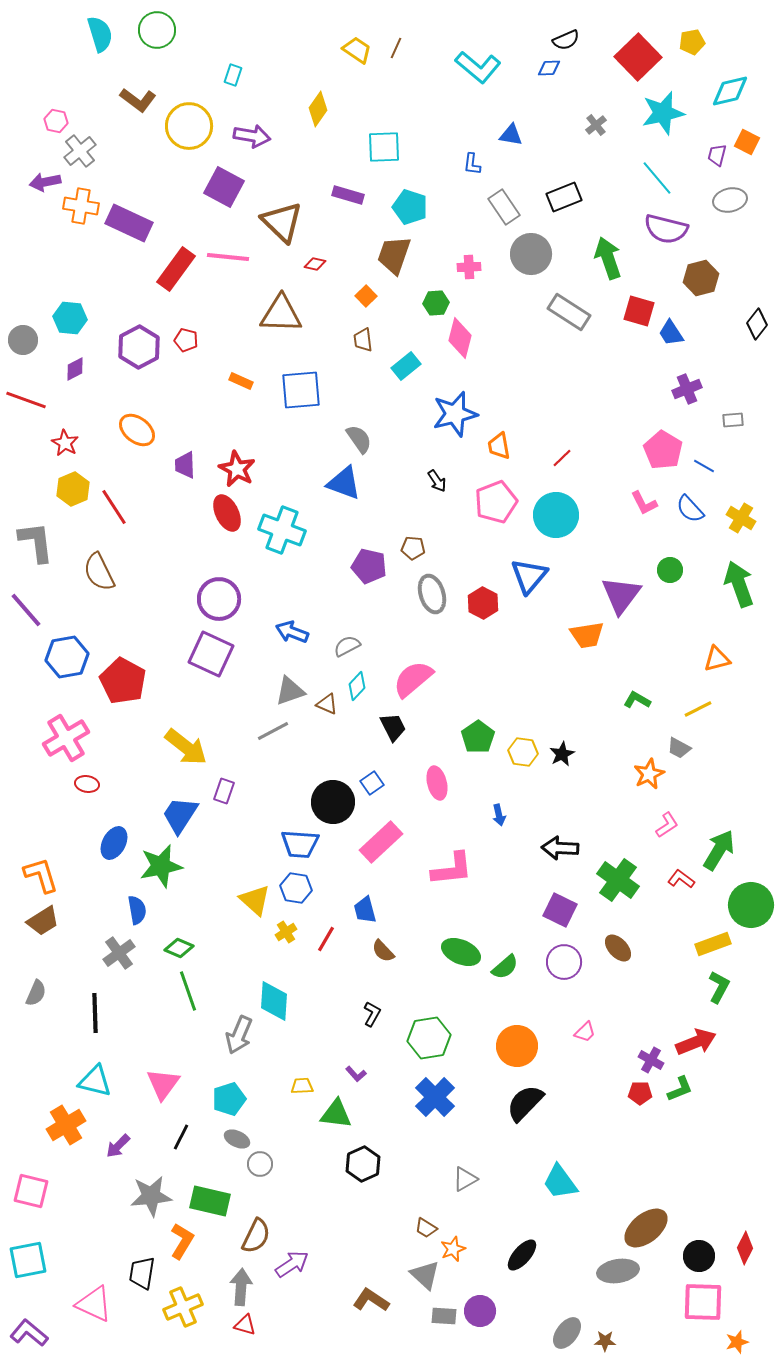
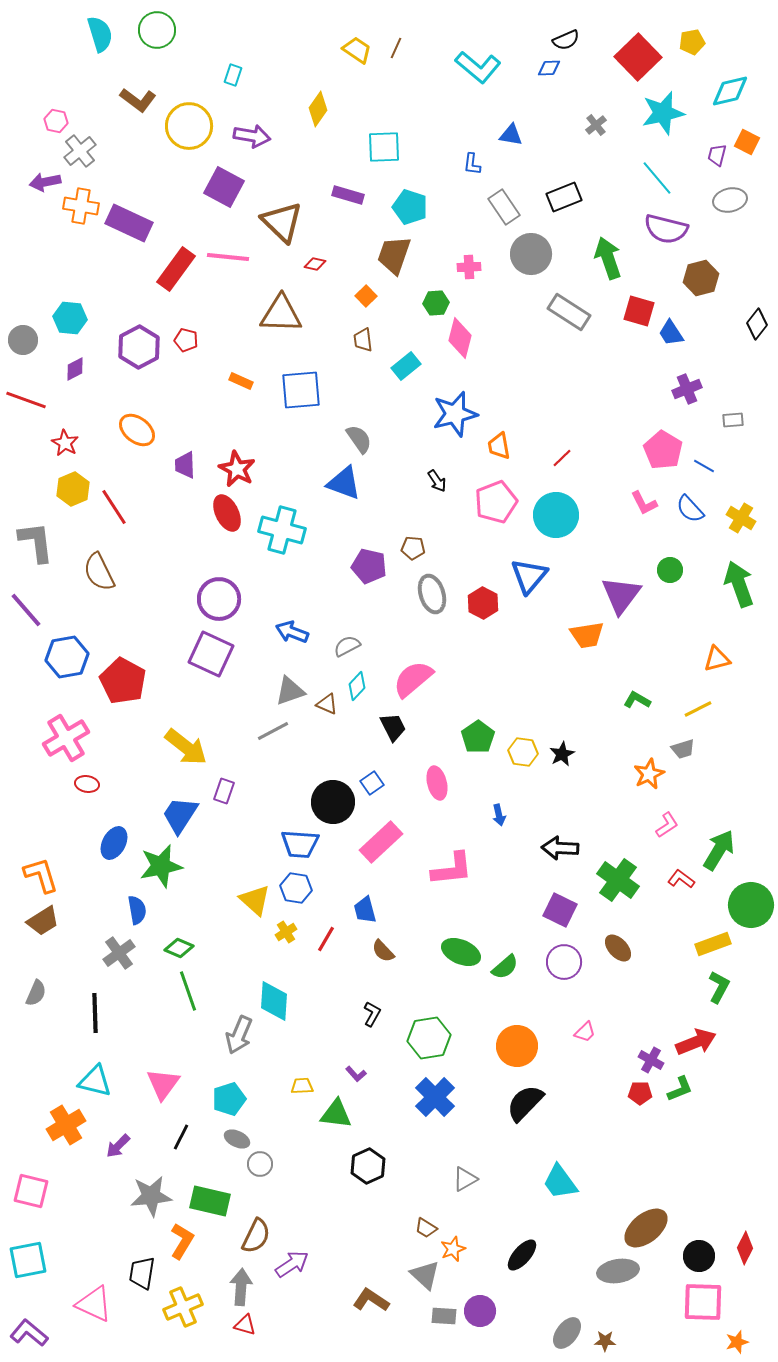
cyan cross at (282, 530): rotated 6 degrees counterclockwise
gray trapezoid at (679, 748): moved 4 px right, 1 px down; rotated 45 degrees counterclockwise
black hexagon at (363, 1164): moved 5 px right, 2 px down
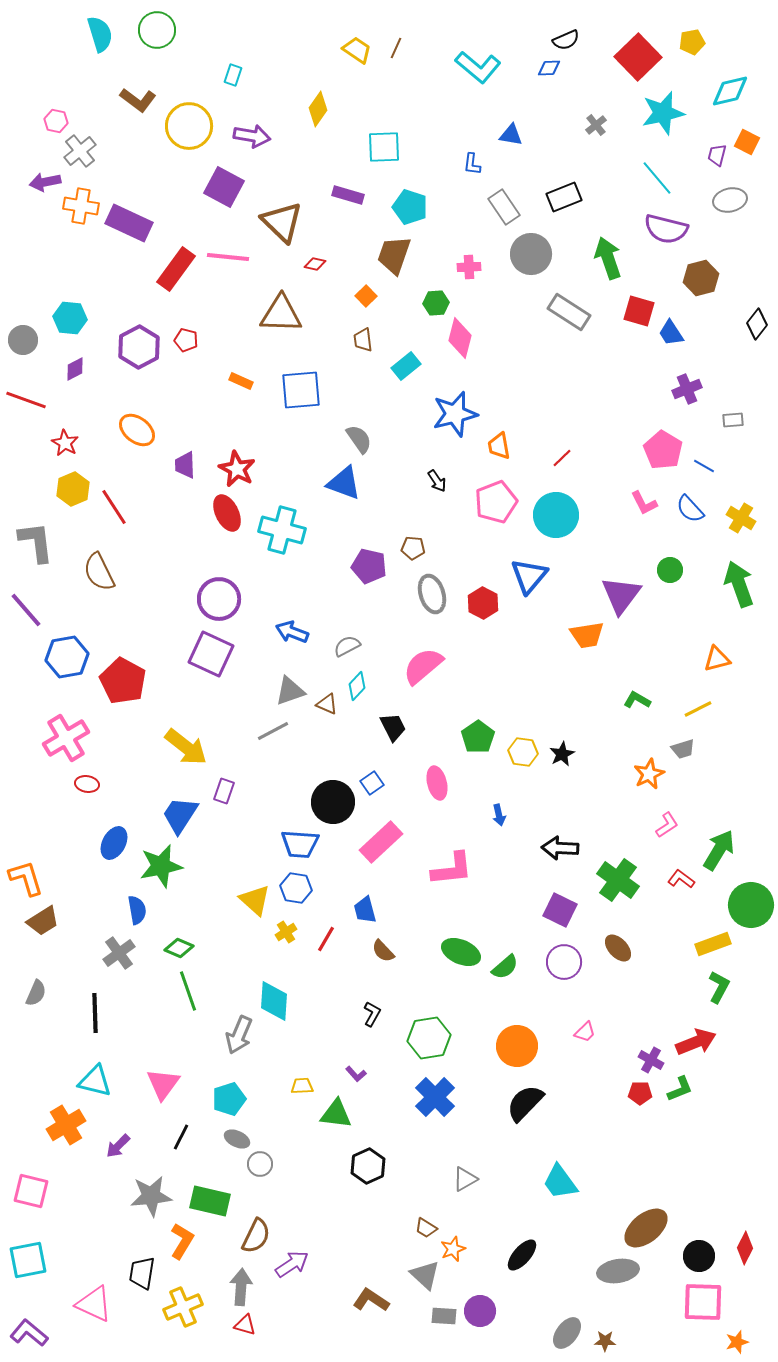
pink semicircle at (413, 679): moved 10 px right, 13 px up
orange L-shape at (41, 875): moved 15 px left, 3 px down
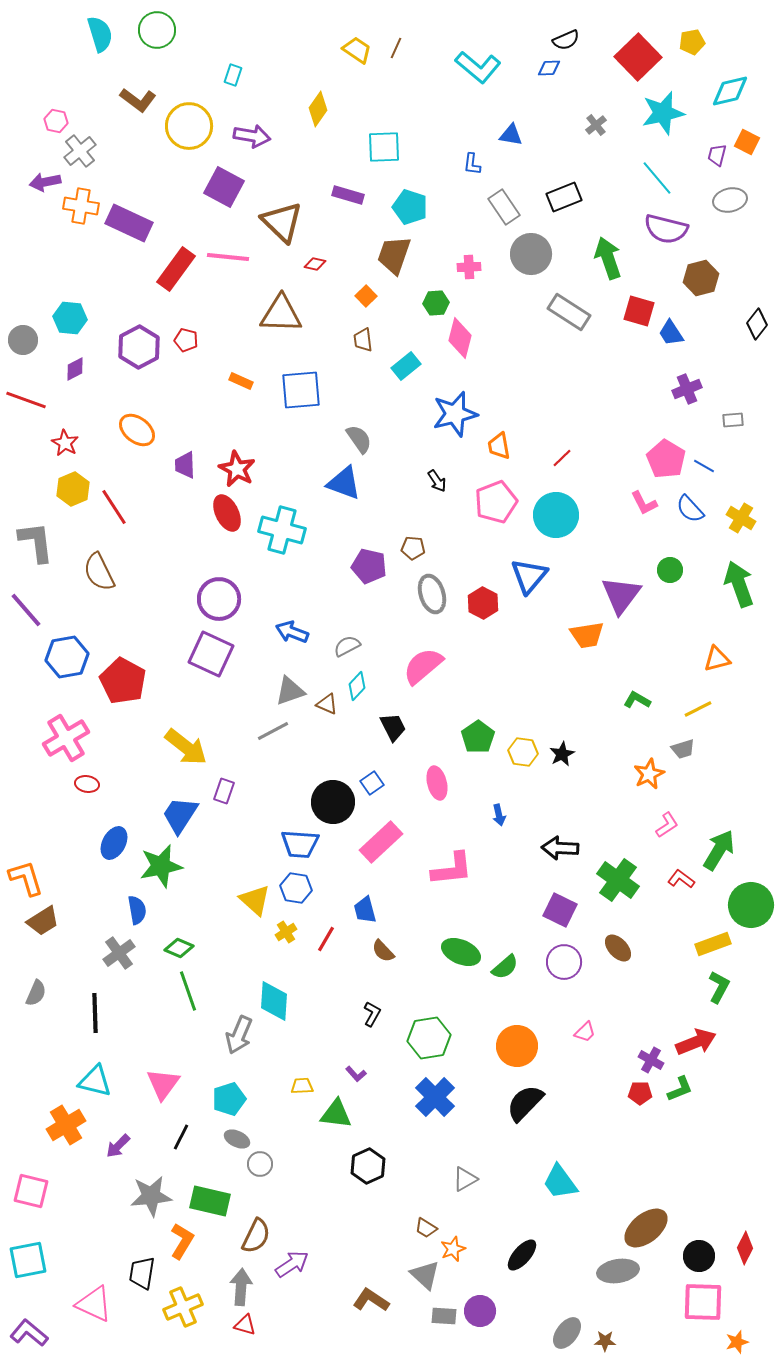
pink pentagon at (663, 450): moved 3 px right, 9 px down
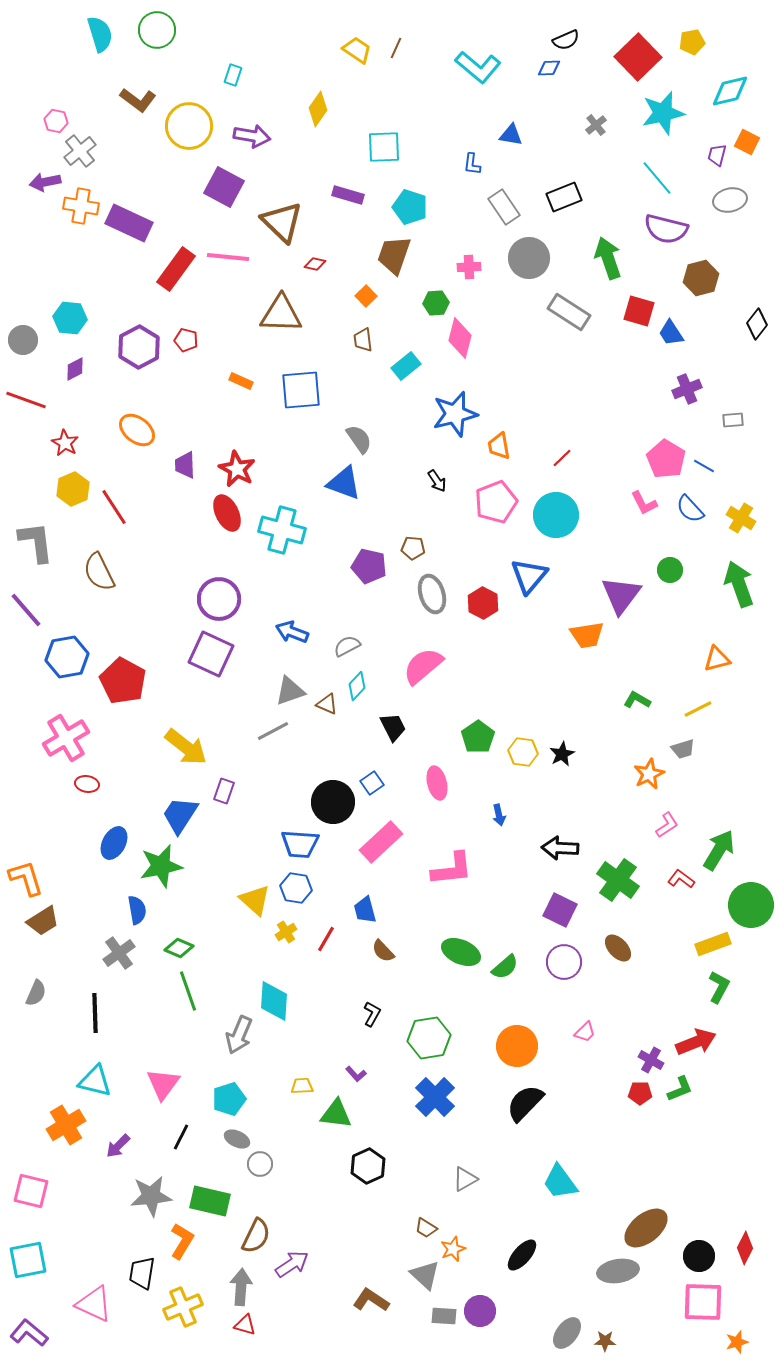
gray circle at (531, 254): moved 2 px left, 4 px down
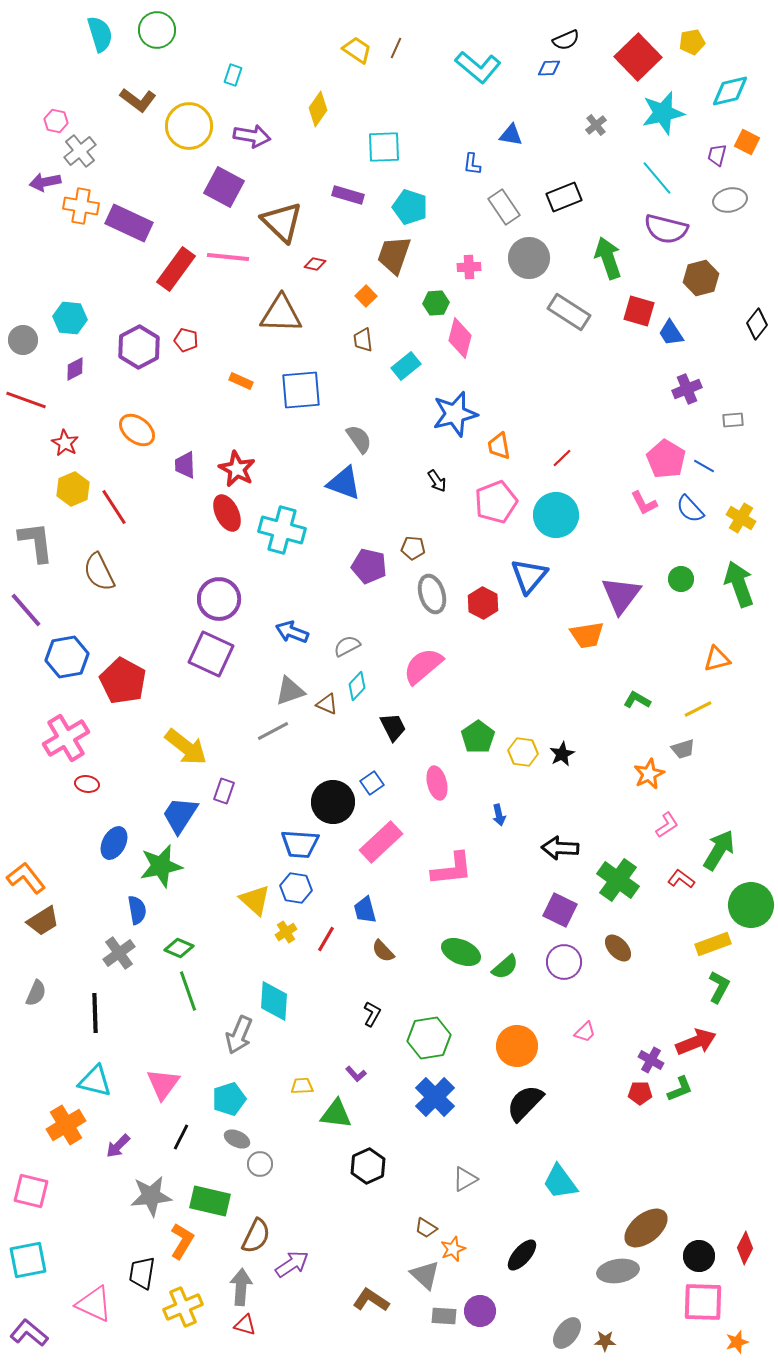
green circle at (670, 570): moved 11 px right, 9 px down
orange L-shape at (26, 878): rotated 21 degrees counterclockwise
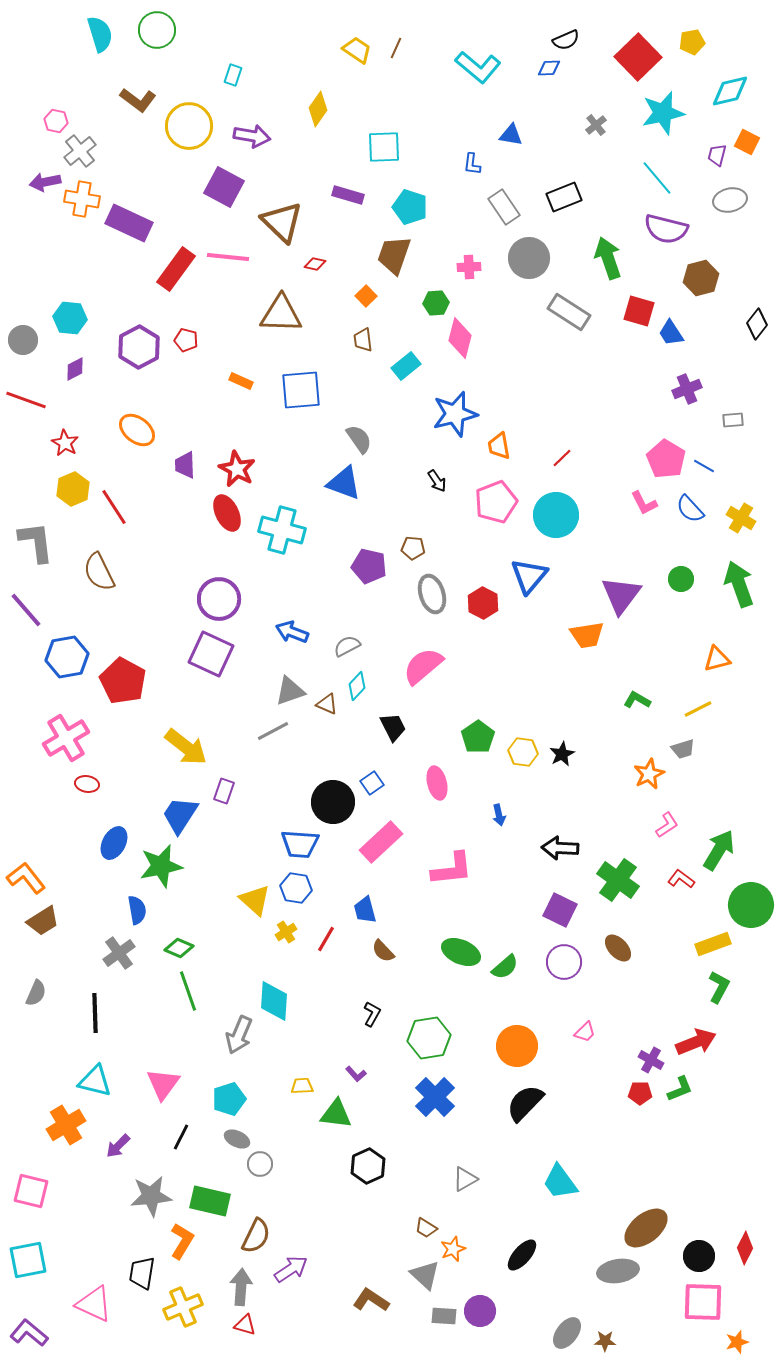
orange cross at (81, 206): moved 1 px right, 7 px up
purple arrow at (292, 1264): moved 1 px left, 5 px down
